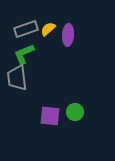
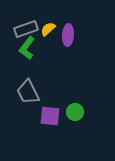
green L-shape: moved 3 px right, 6 px up; rotated 30 degrees counterclockwise
gray trapezoid: moved 11 px right, 14 px down; rotated 20 degrees counterclockwise
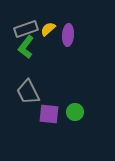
green L-shape: moved 1 px left, 1 px up
purple square: moved 1 px left, 2 px up
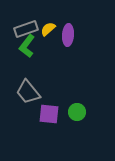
green L-shape: moved 1 px right, 1 px up
gray trapezoid: rotated 12 degrees counterclockwise
green circle: moved 2 px right
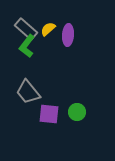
gray rectangle: rotated 60 degrees clockwise
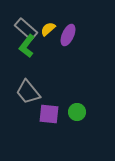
purple ellipse: rotated 20 degrees clockwise
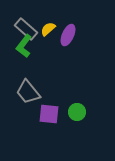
green L-shape: moved 3 px left
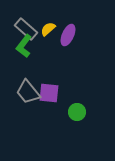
purple square: moved 21 px up
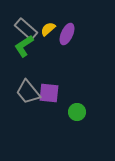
purple ellipse: moved 1 px left, 1 px up
green L-shape: rotated 20 degrees clockwise
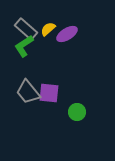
purple ellipse: rotated 35 degrees clockwise
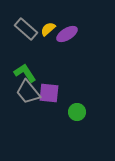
green L-shape: moved 1 px right, 27 px down; rotated 90 degrees clockwise
